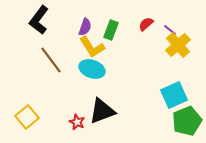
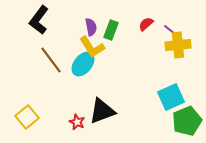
purple semicircle: moved 6 px right; rotated 30 degrees counterclockwise
yellow cross: rotated 35 degrees clockwise
cyan ellipse: moved 9 px left, 5 px up; rotated 70 degrees counterclockwise
cyan square: moved 3 px left, 2 px down
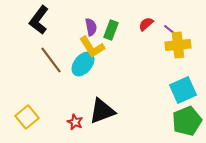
cyan square: moved 12 px right, 7 px up
red star: moved 2 px left
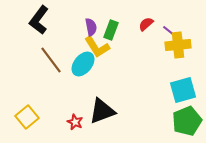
purple line: moved 1 px left, 1 px down
yellow L-shape: moved 5 px right
cyan square: rotated 8 degrees clockwise
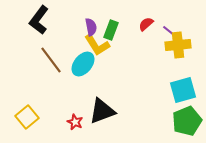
yellow L-shape: moved 2 px up
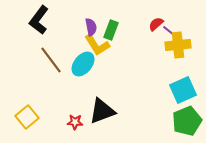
red semicircle: moved 10 px right
cyan square: rotated 8 degrees counterclockwise
red star: rotated 21 degrees counterclockwise
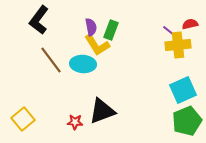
red semicircle: moved 34 px right; rotated 28 degrees clockwise
cyan ellipse: rotated 55 degrees clockwise
yellow square: moved 4 px left, 2 px down
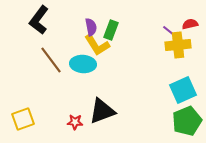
yellow square: rotated 20 degrees clockwise
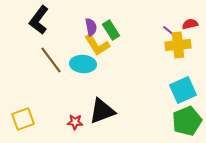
green rectangle: rotated 54 degrees counterclockwise
